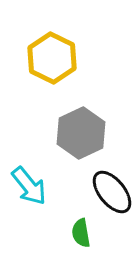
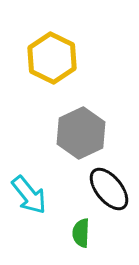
cyan arrow: moved 9 px down
black ellipse: moved 3 px left, 3 px up
green semicircle: rotated 12 degrees clockwise
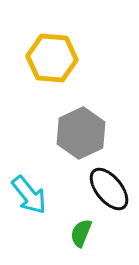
yellow hexagon: rotated 21 degrees counterclockwise
green semicircle: rotated 20 degrees clockwise
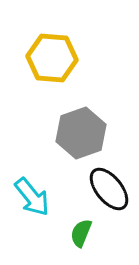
gray hexagon: rotated 6 degrees clockwise
cyan arrow: moved 3 px right, 2 px down
